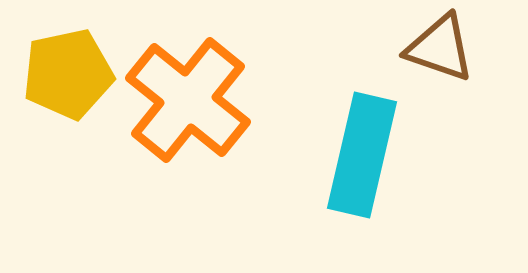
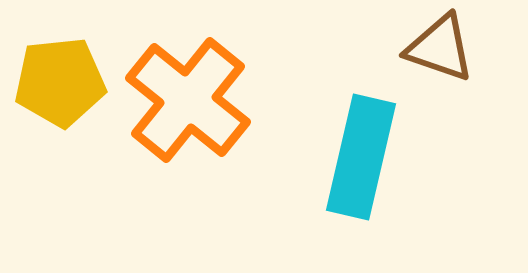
yellow pentagon: moved 8 px left, 8 px down; rotated 6 degrees clockwise
cyan rectangle: moved 1 px left, 2 px down
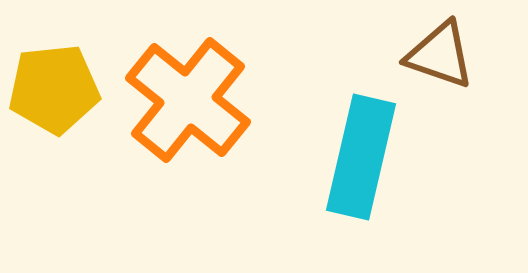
brown triangle: moved 7 px down
yellow pentagon: moved 6 px left, 7 px down
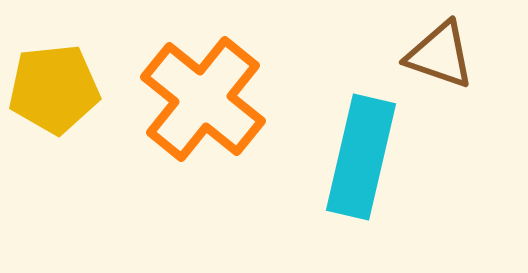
orange cross: moved 15 px right, 1 px up
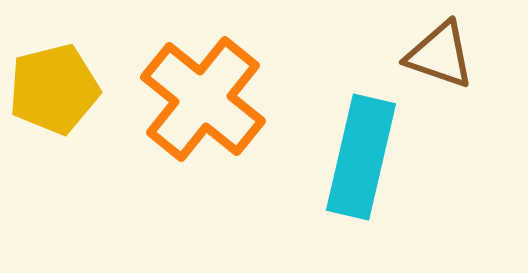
yellow pentagon: rotated 8 degrees counterclockwise
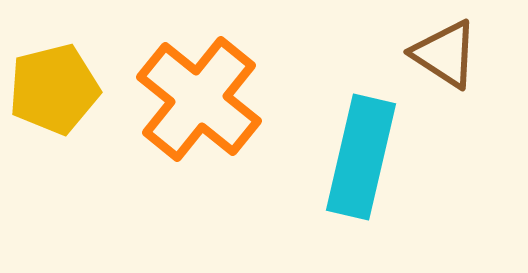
brown triangle: moved 5 px right, 1 px up; rotated 14 degrees clockwise
orange cross: moved 4 px left
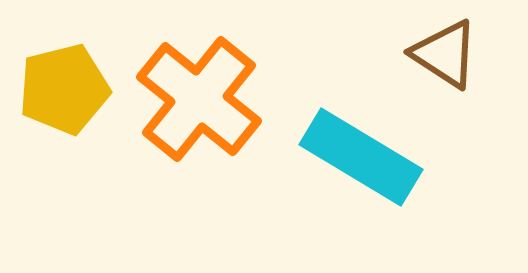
yellow pentagon: moved 10 px right
cyan rectangle: rotated 72 degrees counterclockwise
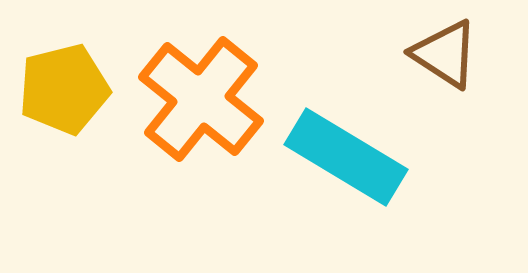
orange cross: moved 2 px right
cyan rectangle: moved 15 px left
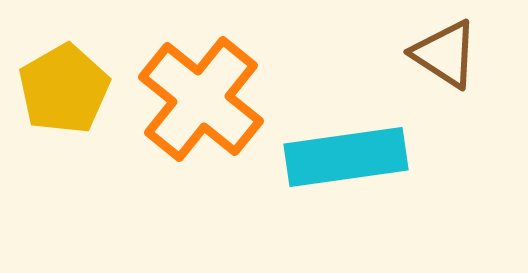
yellow pentagon: rotated 16 degrees counterclockwise
cyan rectangle: rotated 39 degrees counterclockwise
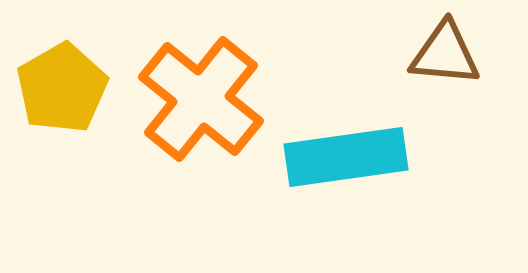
brown triangle: rotated 28 degrees counterclockwise
yellow pentagon: moved 2 px left, 1 px up
